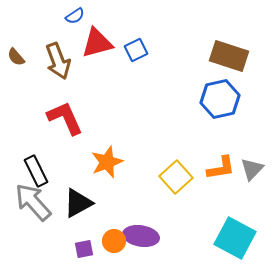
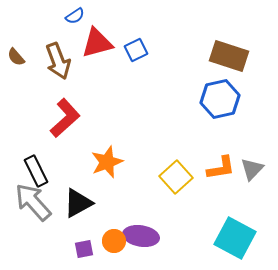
red L-shape: rotated 72 degrees clockwise
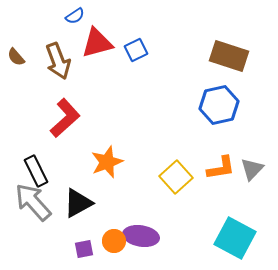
blue hexagon: moved 1 px left, 6 px down
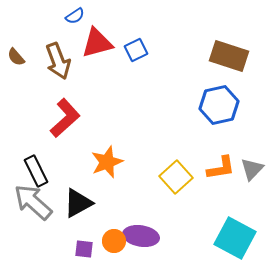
gray arrow: rotated 6 degrees counterclockwise
purple square: rotated 18 degrees clockwise
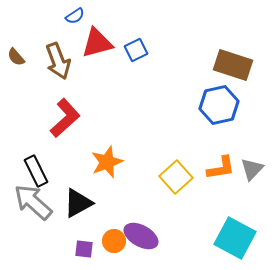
brown rectangle: moved 4 px right, 9 px down
purple ellipse: rotated 20 degrees clockwise
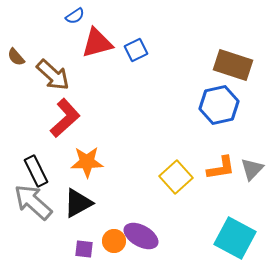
brown arrow: moved 5 px left, 14 px down; rotated 27 degrees counterclockwise
orange star: moved 20 px left; rotated 20 degrees clockwise
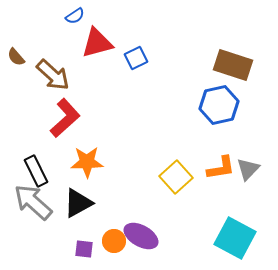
blue square: moved 8 px down
gray triangle: moved 4 px left
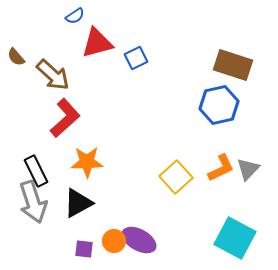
orange L-shape: rotated 16 degrees counterclockwise
gray arrow: rotated 150 degrees counterclockwise
purple ellipse: moved 2 px left, 4 px down
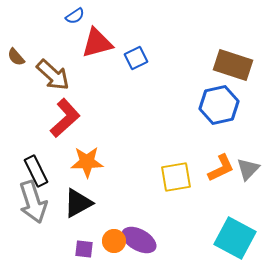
yellow square: rotated 32 degrees clockwise
